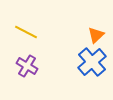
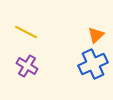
blue cross: moved 1 px right, 2 px down; rotated 16 degrees clockwise
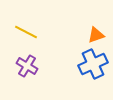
orange triangle: rotated 24 degrees clockwise
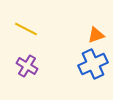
yellow line: moved 3 px up
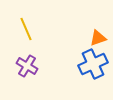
yellow line: rotated 40 degrees clockwise
orange triangle: moved 2 px right, 3 px down
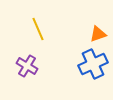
yellow line: moved 12 px right
orange triangle: moved 4 px up
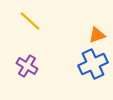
yellow line: moved 8 px left, 8 px up; rotated 25 degrees counterclockwise
orange triangle: moved 1 px left, 1 px down
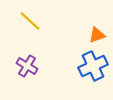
blue cross: moved 2 px down
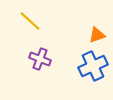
purple cross: moved 13 px right, 7 px up; rotated 10 degrees counterclockwise
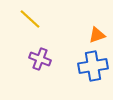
yellow line: moved 2 px up
blue cross: rotated 16 degrees clockwise
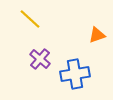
purple cross: rotated 20 degrees clockwise
blue cross: moved 18 px left, 8 px down
